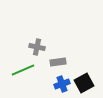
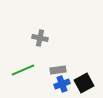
gray cross: moved 3 px right, 9 px up
gray rectangle: moved 8 px down
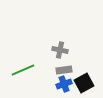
gray cross: moved 20 px right, 12 px down
gray rectangle: moved 6 px right
blue cross: moved 2 px right
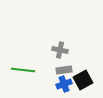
green line: rotated 30 degrees clockwise
black square: moved 1 px left, 3 px up
